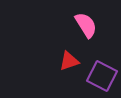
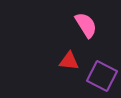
red triangle: rotated 25 degrees clockwise
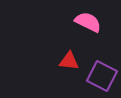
pink semicircle: moved 2 px right, 3 px up; rotated 32 degrees counterclockwise
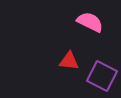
pink semicircle: moved 2 px right
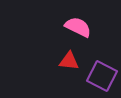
pink semicircle: moved 12 px left, 5 px down
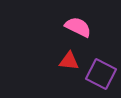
purple square: moved 1 px left, 2 px up
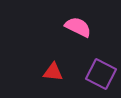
red triangle: moved 16 px left, 11 px down
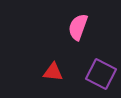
pink semicircle: rotated 96 degrees counterclockwise
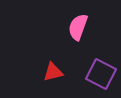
red triangle: rotated 20 degrees counterclockwise
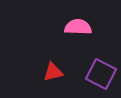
pink semicircle: rotated 72 degrees clockwise
